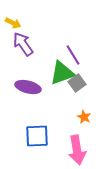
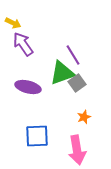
orange star: rotated 24 degrees clockwise
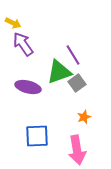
green triangle: moved 3 px left, 1 px up
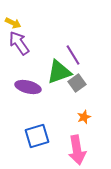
purple arrow: moved 4 px left, 1 px up
blue square: rotated 15 degrees counterclockwise
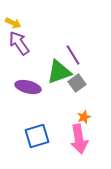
pink arrow: moved 2 px right, 11 px up
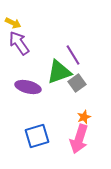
pink arrow: rotated 28 degrees clockwise
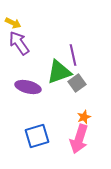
purple line: rotated 20 degrees clockwise
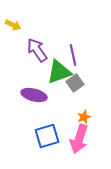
yellow arrow: moved 2 px down
purple arrow: moved 18 px right, 7 px down
gray square: moved 2 px left
purple ellipse: moved 6 px right, 8 px down
blue square: moved 10 px right
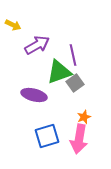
purple arrow: moved 5 px up; rotated 95 degrees clockwise
pink arrow: rotated 8 degrees counterclockwise
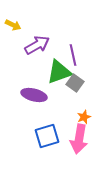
gray square: rotated 18 degrees counterclockwise
